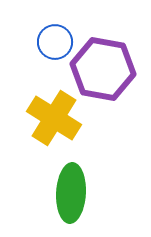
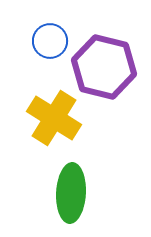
blue circle: moved 5 px left, 1 px up
purple hexagon: moved 1 px right, 2 px up; rotated 4 degrees clockwise
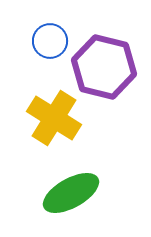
green ellipse: rotated 58 degrees clockwise
